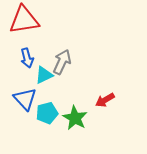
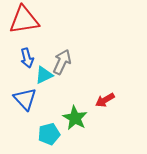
cyan pentagon: moved 2 px right, 21 px down
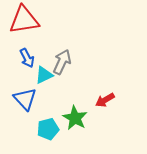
blue arrow: rotated 12 degrees counterclockwise
cyan pentagon: moved 1 px left, 5 px up
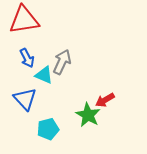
cyan triangle: rotated 48 degrees clockwise
green star: moved 13 px right, 3 px up
